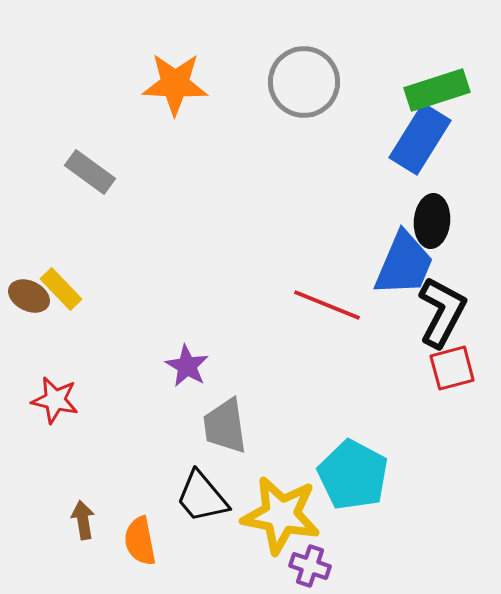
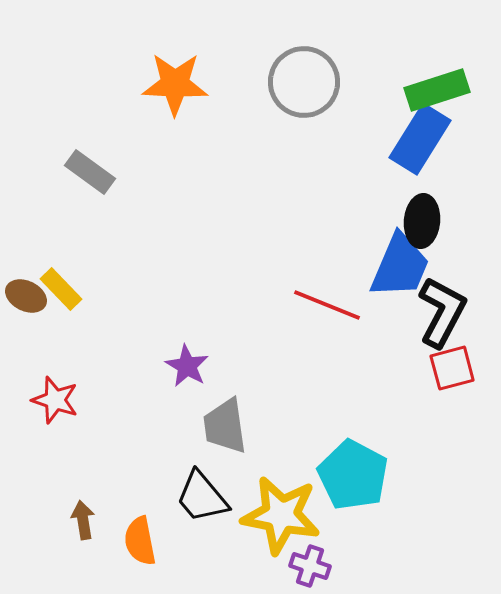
black ellipse: moved 10 px left
blue trapezoid: moved 4 px left, 2 px down
brown ellipse: moved 3 px left
red star: rotated 6 degrees clockwise
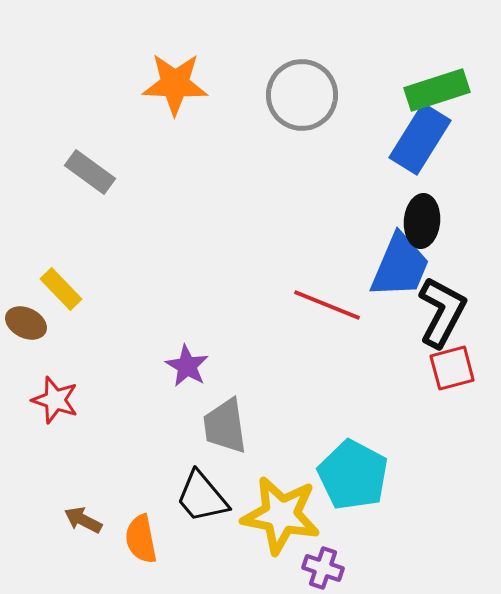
gray circle: moved 2 px left, 13 px down
brown ellipse: moved 27 px down
brown arrow: rotated 54 degrees counterclockwise
orange semicircle: moved 1 px right, 2 px up
purple cross: moved 13 px right, 2 px down
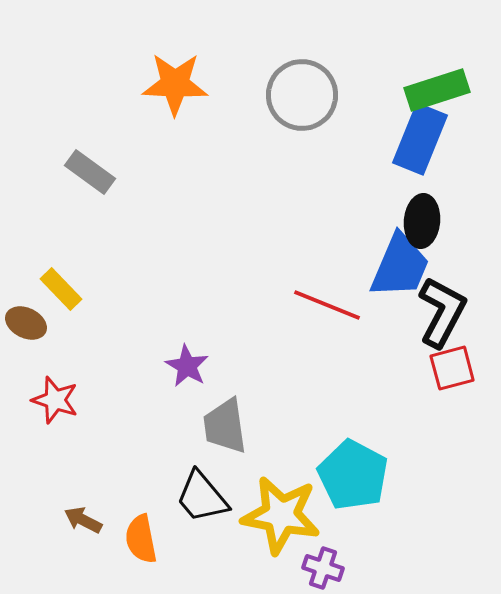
blue rectangle: rotated 10 degrees counterclockwise
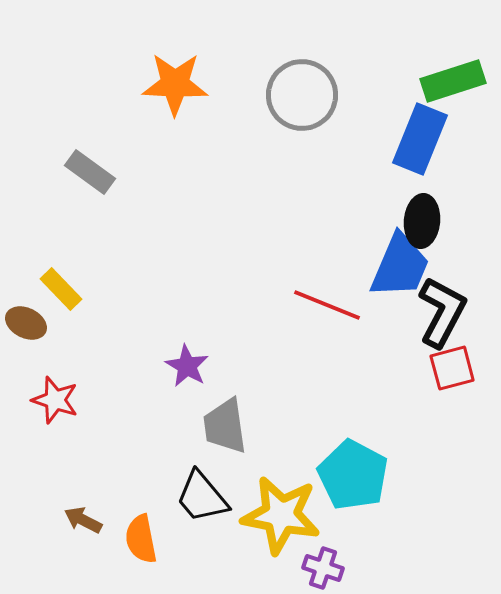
green rectangle: moved 16 px right, 9 px up
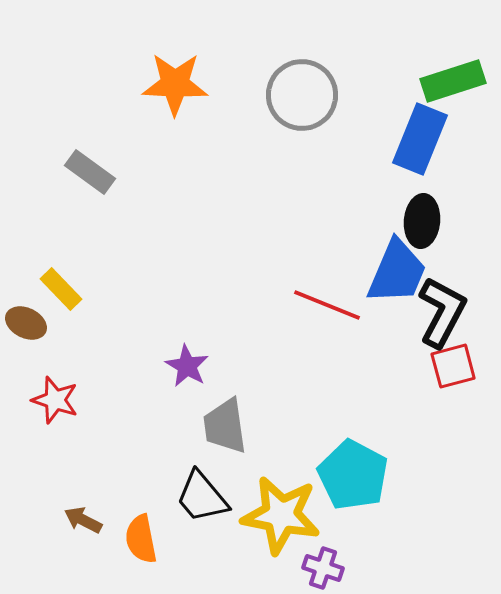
blue trapezoid: moved 3 px left, 6 px down
red square: moved 1 px right, 2 px up
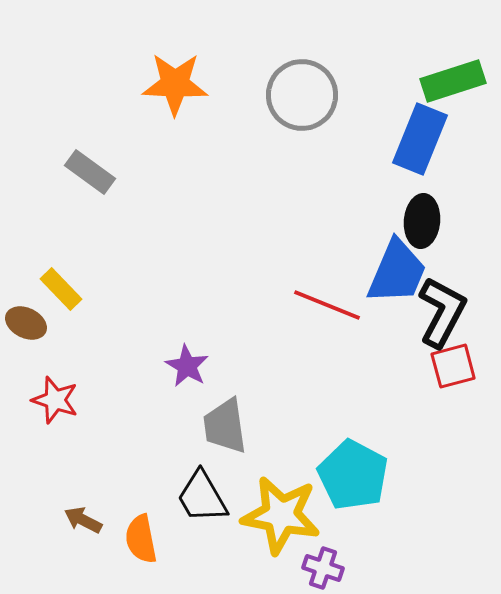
black trapezoid: rotated 10 degrees clockwise
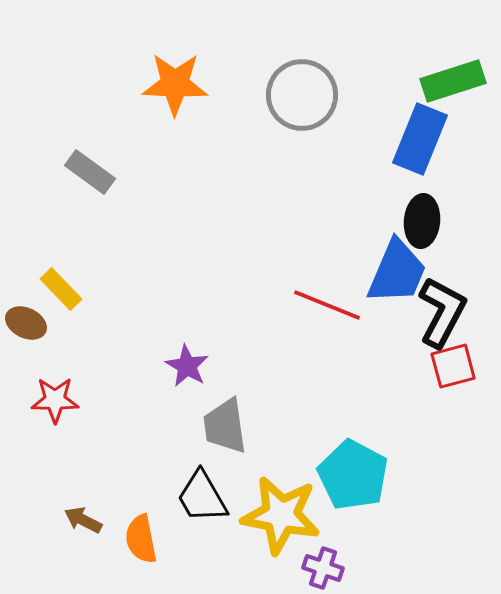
red star: rotated 18 degrees counterclockwise
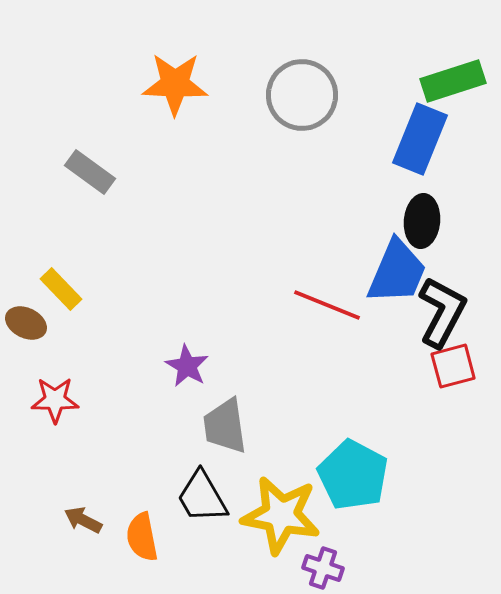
orange semicircle: moved 1 px right, 2 px up
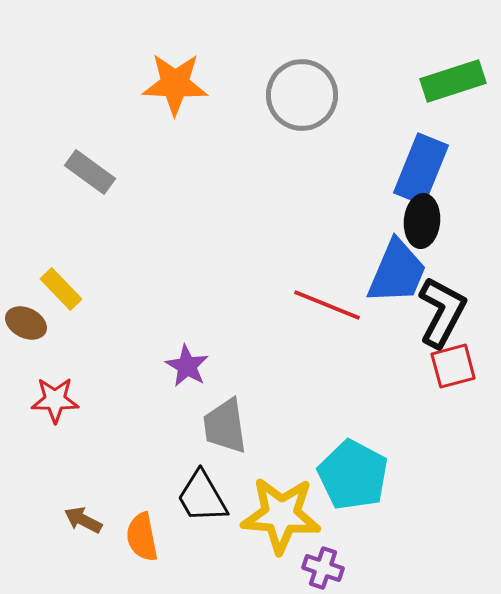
blue rectangle: moved 1 px right, 30 px down
yellow star: rotated 6 degrees counterclockwise
